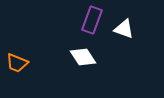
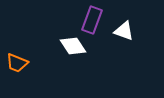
white triangle: moved 2 px down
white diamond: moved 10 px left, 11 px up
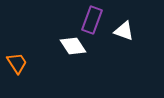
orange trapezoid: rotated 145 degrees counterclockwise
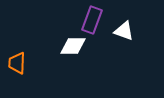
white diamond: rotated 56 degrees counterclockwise
orange trapezoid: rotated 145 degrees counterclockwise
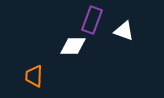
orange trapezoid: moved 17 px right, 13 px down
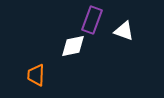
white diamond: rotated 12 degrees counterclockwise
orange trapezoid: moved 2 px right, 1 px up
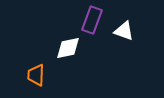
white diamond: moved 5 px left, 2 px down
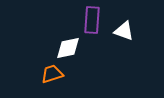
purple rectangle: rotated 16 degrees counterclockwise
orange trapezoid: moved 16 px right, 1 px up; rotated 70 degrees clockwise
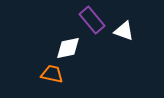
purple rectangle: rotated 44 degrees counterclockwise
orange trapezoid: rotated 30 degrees clockwise
